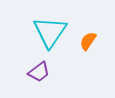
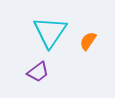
purple trapezoid: moved 1 px left
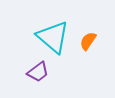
cyan triangle: moved 3 px right, 5 px down; rotated 24 degrees counterclockwise
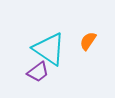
cyan triangle: moved 4 px left, 12 px down; rotated 6 degrees counterclockwise
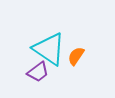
orange semicircle: moved 12 px left, 15 px down
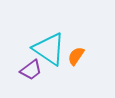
purple trapezoid: moved 7 px left, 2 px up
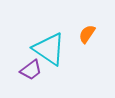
orange semicircle: moved 11 px right, 22 px up
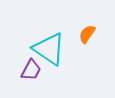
purple trapezoid: rotated 25 degrees counterclockwise
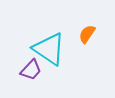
purple trapezoid: rotated 15 degrees clockwise
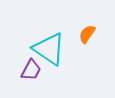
purple trapezoid: rotated 15 degrees counterclockwise
